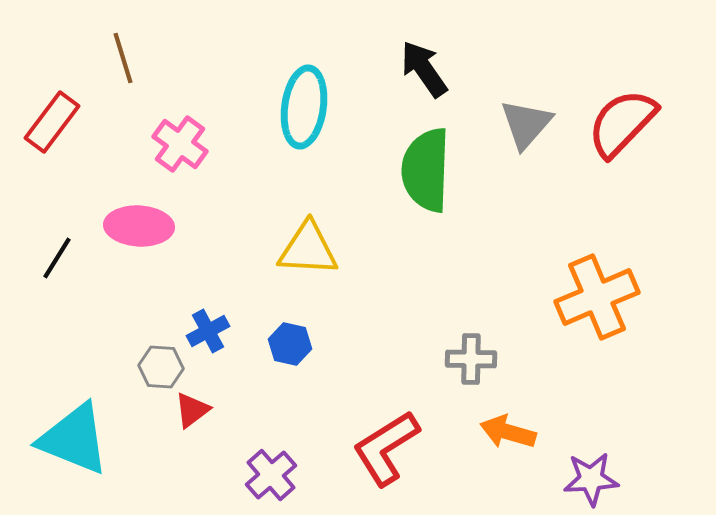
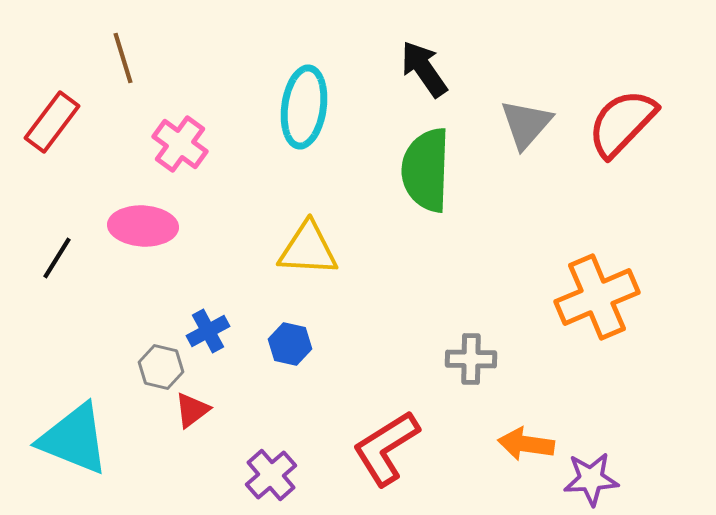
pink ellipse: moved 4 px right
gray hexagon: rotated 9 degrees clockwise
orange arrow: moved 18 px right, 12 px down; rotated 8 degrees counterclockwise
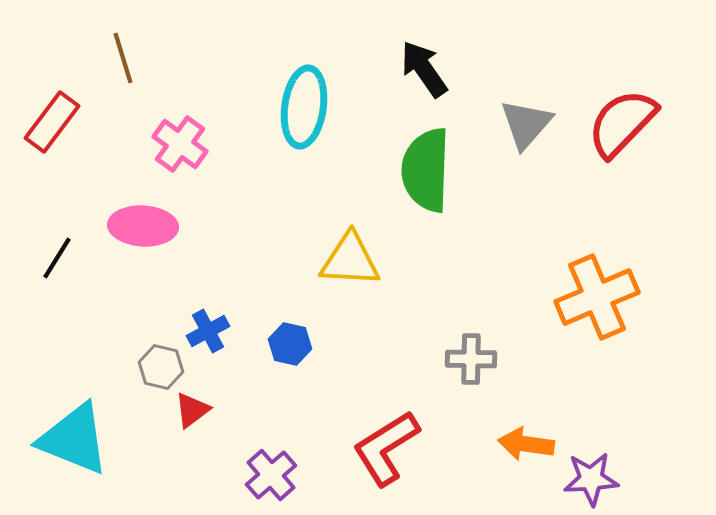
yellow triangle: moved 42 px right, 11 px down
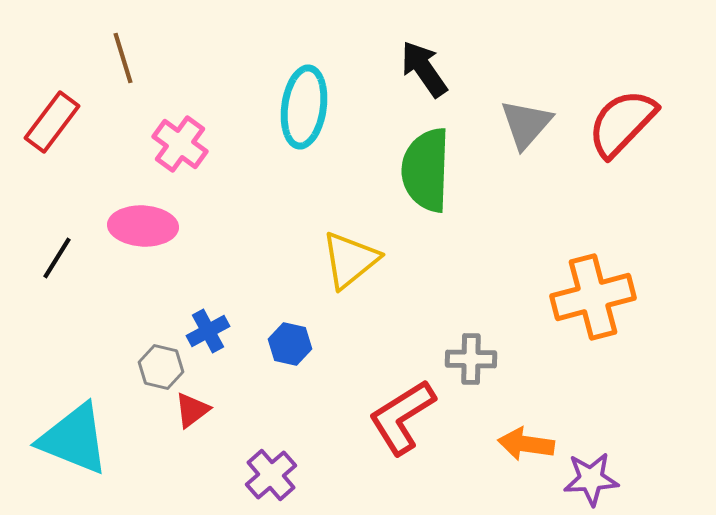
yellow triangle: rotated 42 degrees counterclockwise
orange cross: moved 4 px left; rotated 8 degrees clockwise
red L-shape: moved 16 px right, 31 px up
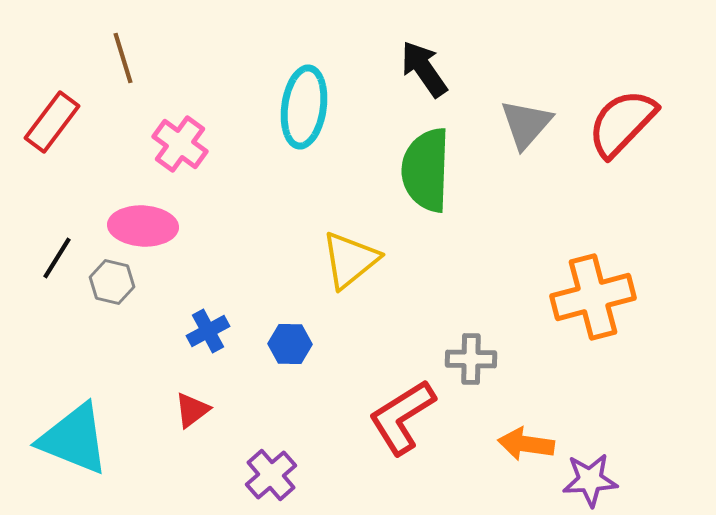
blue hexagon: rotated 12 degrees counterclockwise
gray hexagon: moved 49 px left, 85 px up
purple star: moved 1 px left, 1 px down
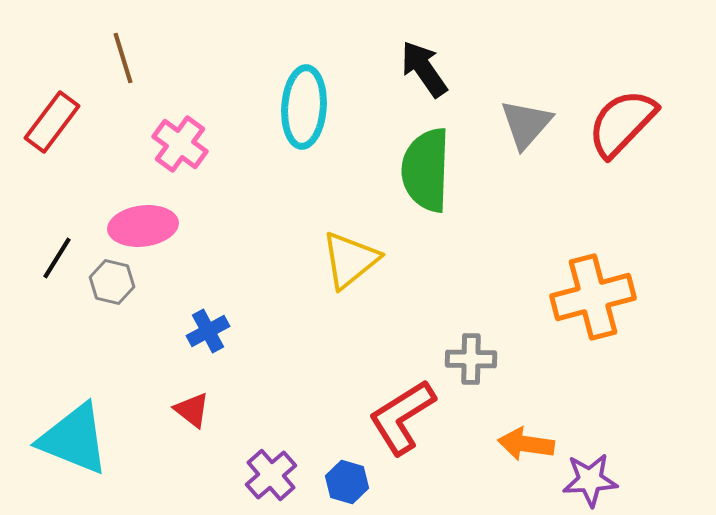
cyan ellipse: rotated 4 degrees counterclockwise
pink ellipse: rotated 10 degrees counterclockwise
blue hexagon: moved 57 px right, 138 px down; rotated 15 degrees clockwise
red triangle: rotated 45 degrees counterclockwise
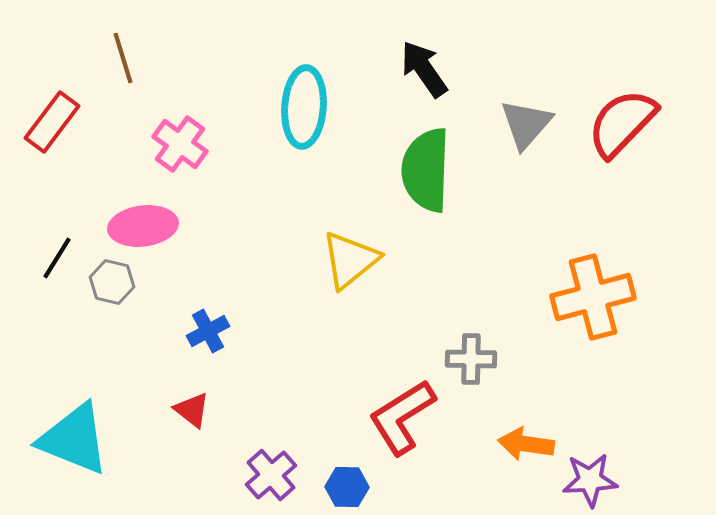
blue hexagon: moved 5 px down; rotated 15 degrees counterclockwise
